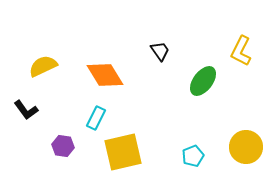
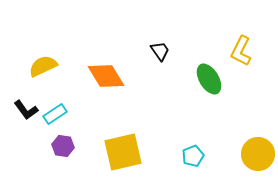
orange diamond: moved 1 px right, 1 px down
green ellipse: moved 6 px right, 2 px up; rotated 68 degrees counterclockwise
cyan rectangle: moved 41 px left, 4 px up; rotated 30 degrees clockwise
yellow circle: moved 12 px right, 7 px down
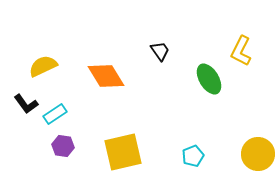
black L-shape: moved 6 px up
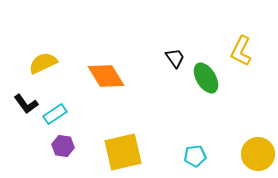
black trapezoid: moved 15 px right, 7 px down
yellow semicircle: moved 3 px up
green ellipse: moved 3 px left, 1 px up
cyan pentagon: moved 2 px right; rotated 15 degrees clockwise
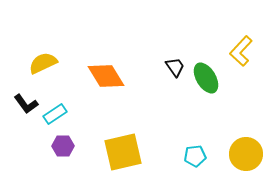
yellow L-shape: rotated 16 degrees clockwise
black trapezoid: moved 9 px down
purple hexagon: rotated 10 degrees counterclockwise
yellow circle: moved 12 px left
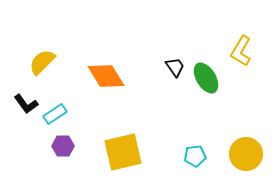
yellow L-shape: rotated 12 degrees counterclockwise
yellow semicircle: moved 1 px left, 1 px up; rotated 20 degrees counterclockwise
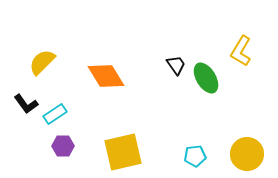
black trapezoid: moved 1 px right, 2 px up
yellow circle: moved 1 px right
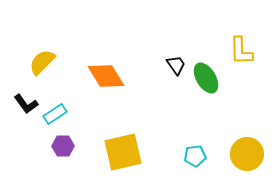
yellow L-shape: rotated 32 degrees counterclockwise
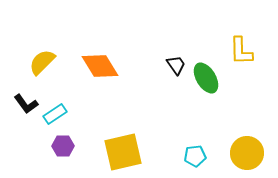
orange diamond: moved 6 px left, 10 px up
yellow circle: moved 1 px up
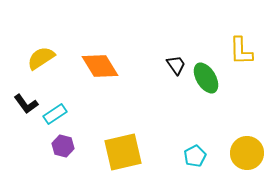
yellow semicircle: moved 1 px left, 4 px up; rotated 12 degrees clockwise
purple hexagon: rotated 15 degrees clockwise
cyan pentagon: rotated 20 degrees counterclockwise
